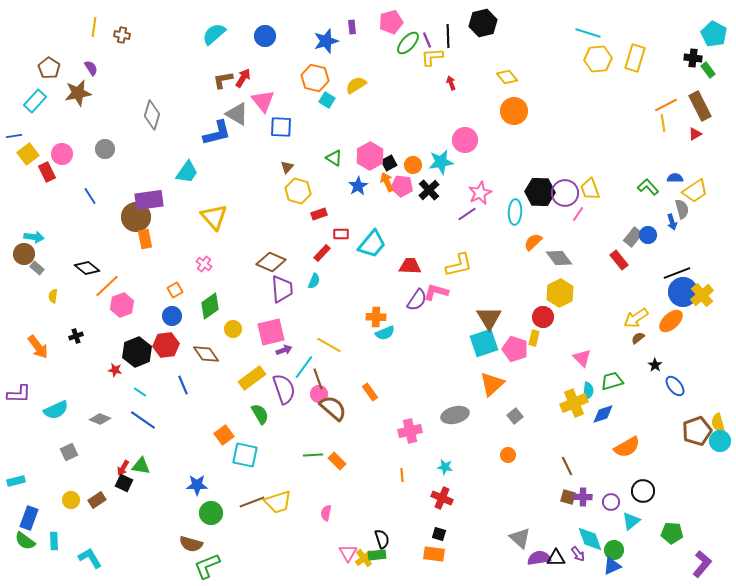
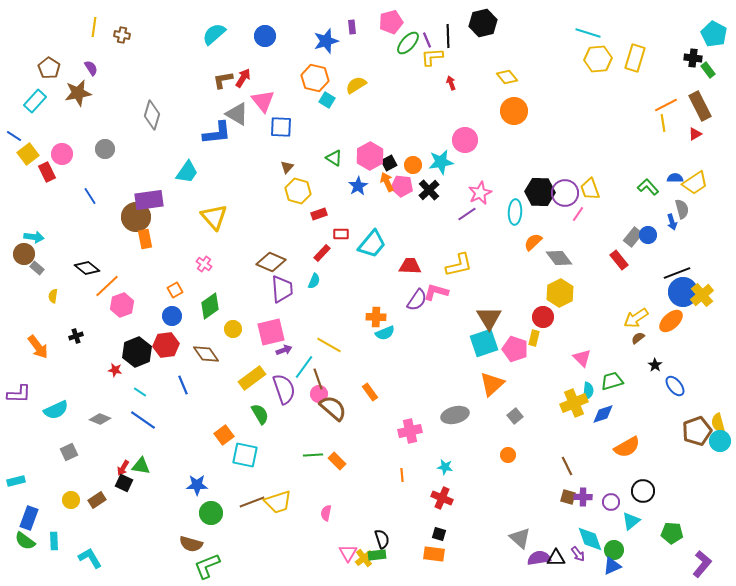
blue L-shape at (217, 133): rotated 8 degrees clockwise
blue line at (14, 136): rotated 42 degrees clockwise
yellow trapezoid at (695, 191): moved 8 px up
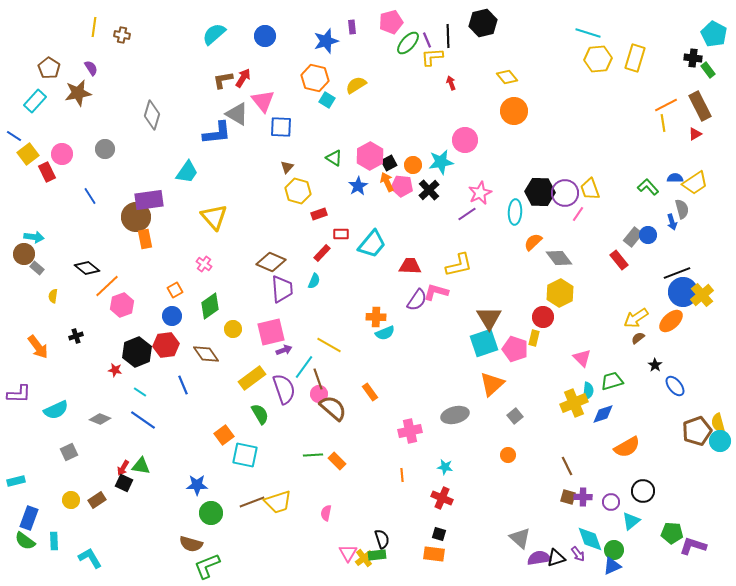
black triangle at (556, 558): rotated 18 degrees counterclockwise
purple L-shape at (702, 564): moved 9 px left, 18 px up; rotated 112 degrees counterclockwise
